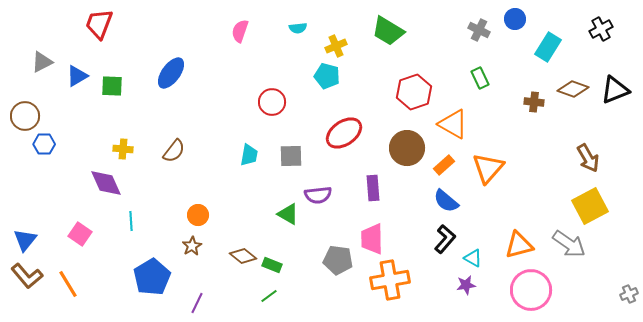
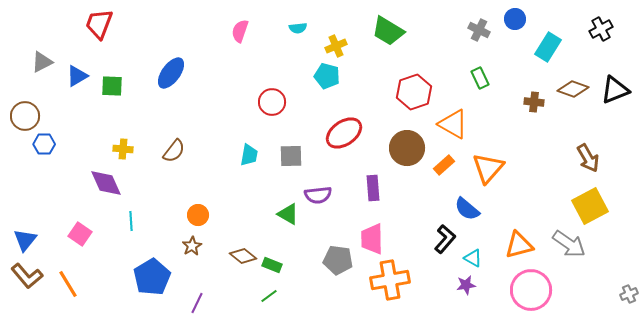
blue semicircle at (446, 201): moved 21 px right, 8 px down
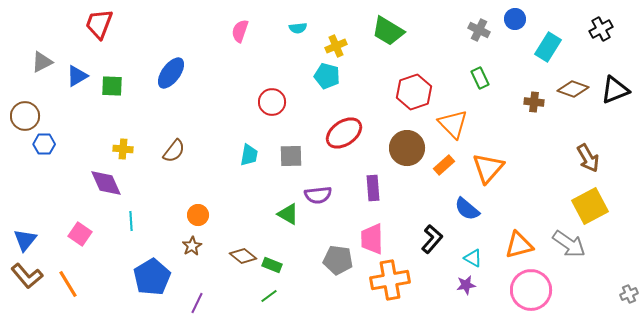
orange triangle at (453, 124): rotated 16 degrees clockwise
black L-shape at (445, 239): moved 13 px left
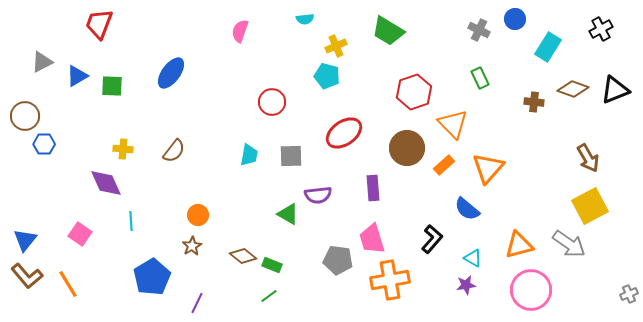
cyan semicircle at (298, 28): moved 7 px right, 9 px up
pink trapezoid at (372, 239): rotated 16 degrees counterclockwise
